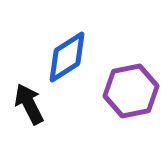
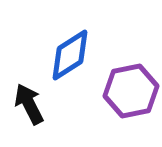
blue diamond: moved 3 px right, 2 px up
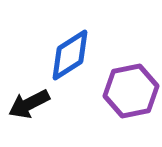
black arrow: rotated 90 degrees counterclockwise
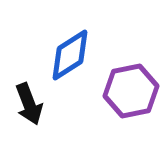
black arrow: rotated 84 degrees counterclockwise
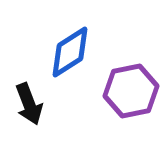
blue diamond: moved 3 px up
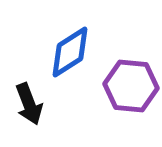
purple hexagon: moved 5 px up; rotated 16 degrees clockwise
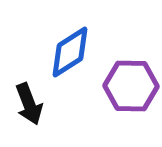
purple hexagon: rotated 4 degrees counterclockwise
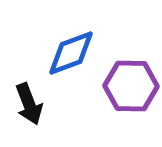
blue diamond: moved 1 px right, 1 px down; rotated 12 degrees clockwise
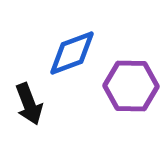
blue diamond: moved 1 px right
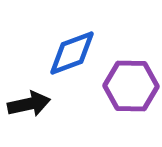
black arrow: rotated 81 degrees counterclockwise
